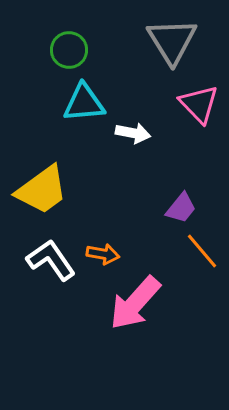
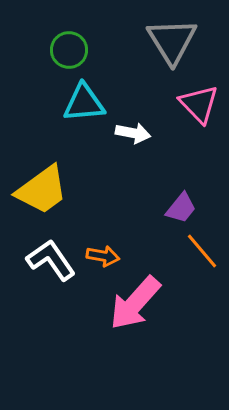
orange arrow: moved 2 px down
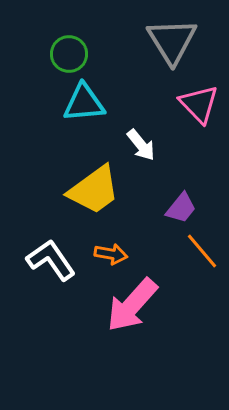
green circle: moved 4 px down
white arrow: moved 8 px right, 12 px down; rotated 40 degrees clockwise
yellow trapezoid: moved 52 px right
orange arrow: moved 8 px right, 2 px up
pink arrow: moved 3 px left, 2 px down
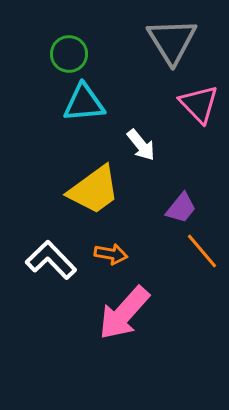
white L-shape: rotated 9 degrees counterclockwise
pink arrow: moved 8 px left, 8 px down
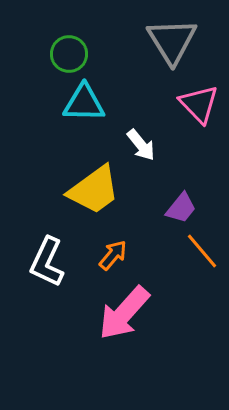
cyan triangle: rotated 6 degrees clockwise
orange arrow: moved 2 px right, 1 px down; rotated 60 degrees counterclockwise
white L-shape: moved 4 px left, 2 px down; rotated 111 degrees counterclockwise
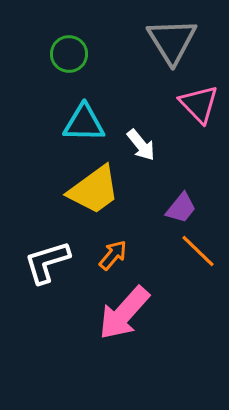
cyan triangle: moved 20 px down
orange line: moved 4 px left; rotated 6 degrees counterclockwise
white L-shape: rotated 48 degrees clockwise
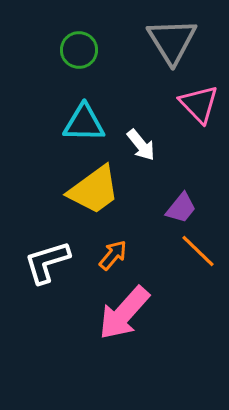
green circle: moved 10 px right, 4 px up
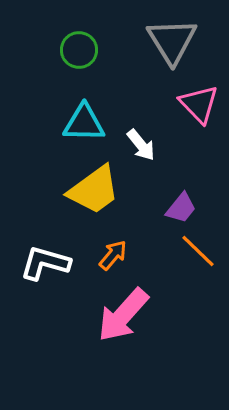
white L-shape: moved 2 px left, 1 px down; rotated 33 degrees clockwise
pink arrow: moved 1 px left, 2 px down
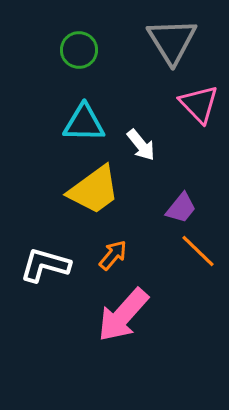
white L-shape: moved 2 px down
